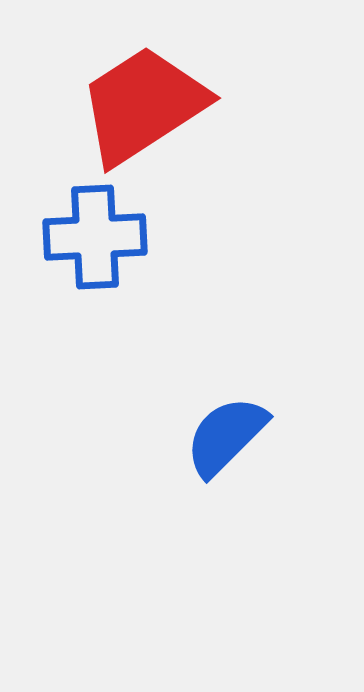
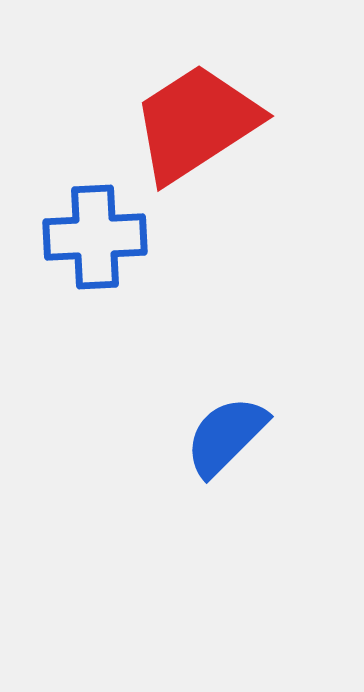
red trapezoid: moved 53 px right, 18 px down
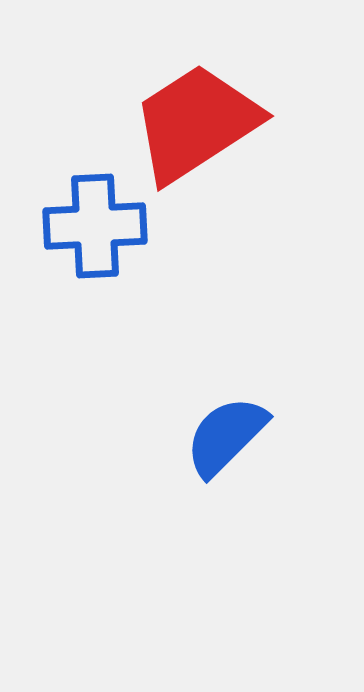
blue cross: moved 11 px up
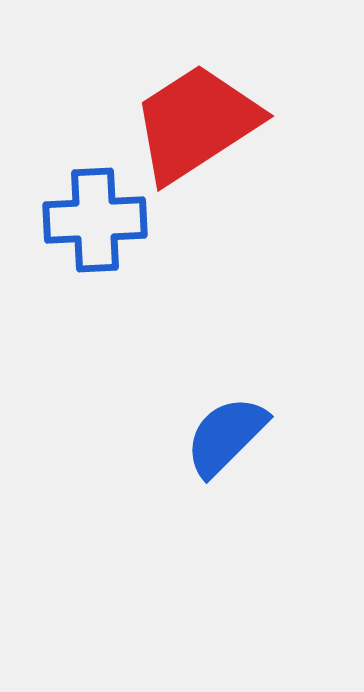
blue cross: moved 6 px up
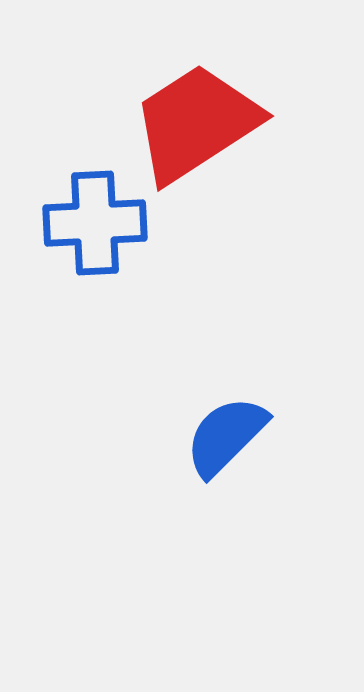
blue cross: moved 3 px down
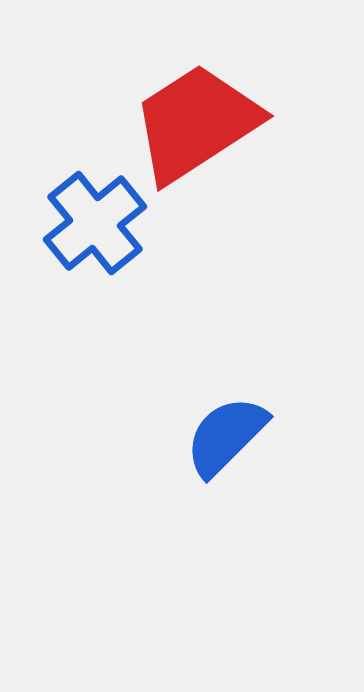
blue cross: rotated 36 degrees counterclockwise
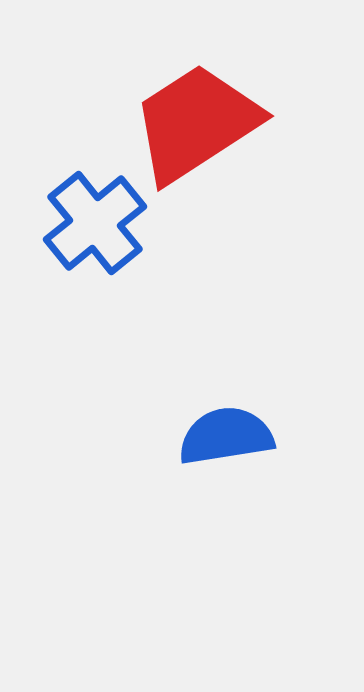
blue semicircle: rotated 36 degrees clockwise
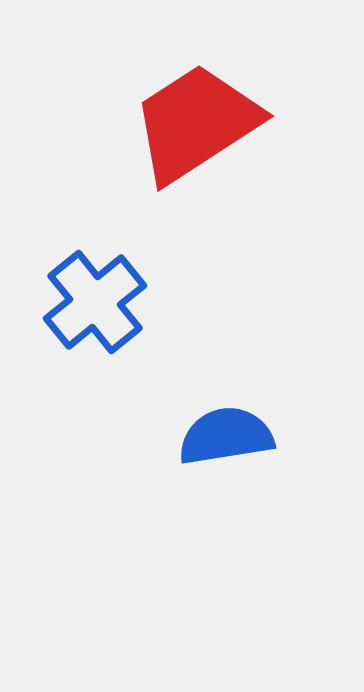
blue cross: moved 79 px down
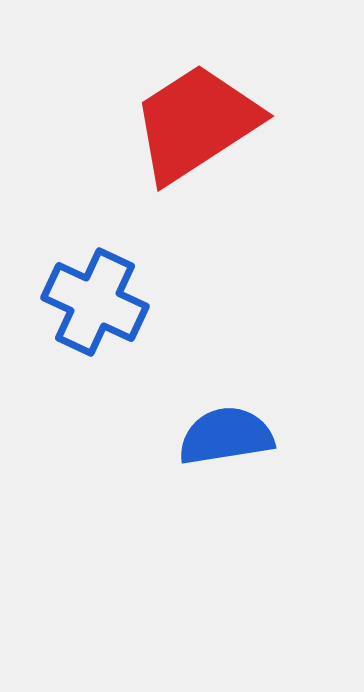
blue cross: rotated 26 degrees counterclockwise
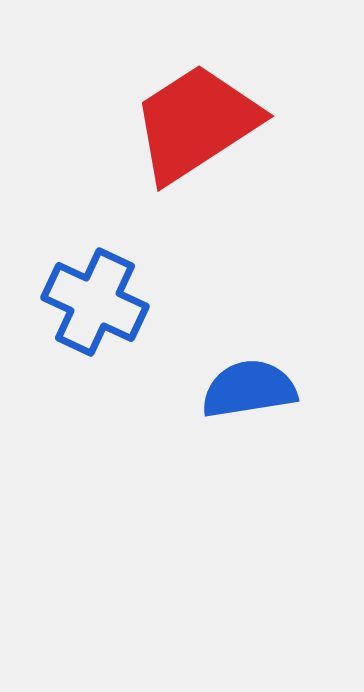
blue semicircle: moved 23 px right, 47 px up
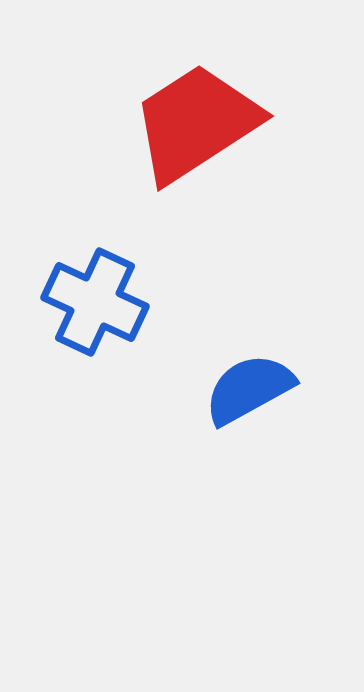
blue semicircle: rotated 20 degrees counterclockwise
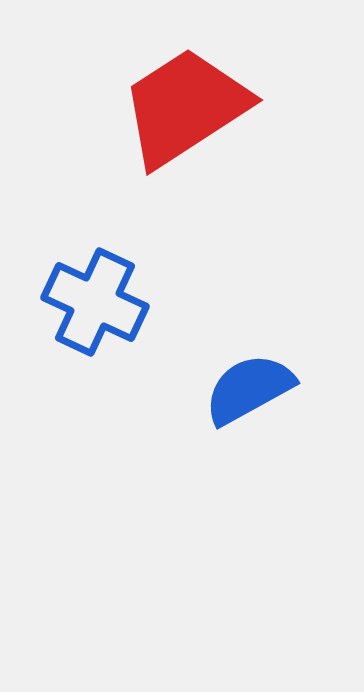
red trapezoid: moved 11 px left, 16 px up
